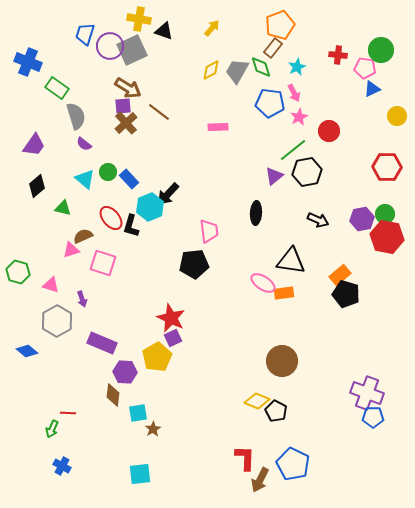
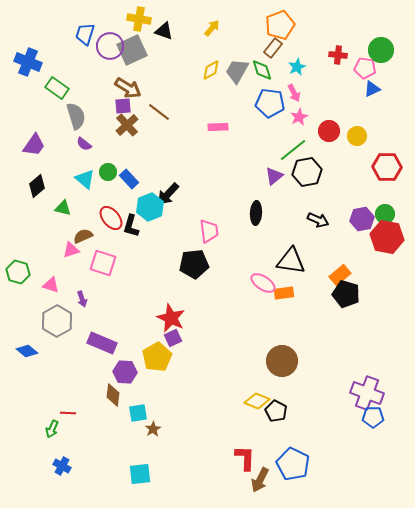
green diamond at (261, 67): moved 1 px right, 3 px down
yellow circle at (397, 116): moved 40 px left, 20 px down
brown cross at (126, 123): moved 1 px right, 2 px down
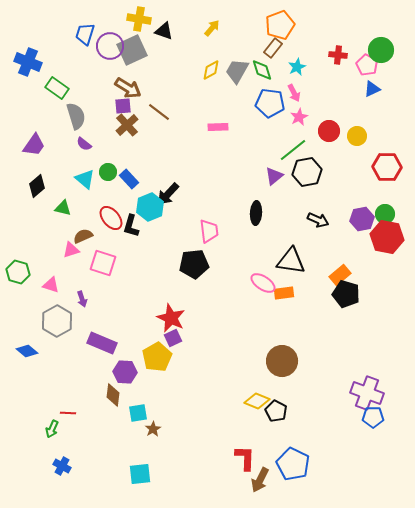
pink pentagon at (365, 68): moved 2 px right, 3 px up; rotated 20 degrees clockwise
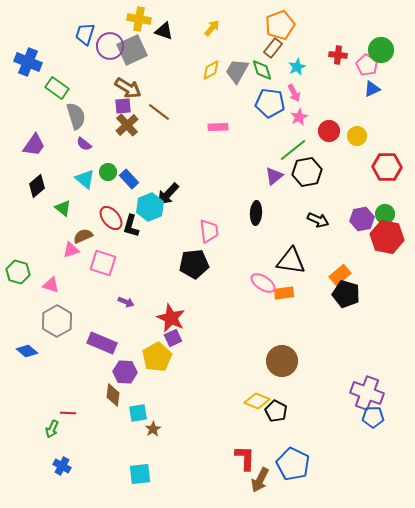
green triangle at (63, 208): rotated 24 degrees clockwise
purple arrow at (82, 299): moved 44 px right, 3 px down; rotated 49 degrees counterclockwise
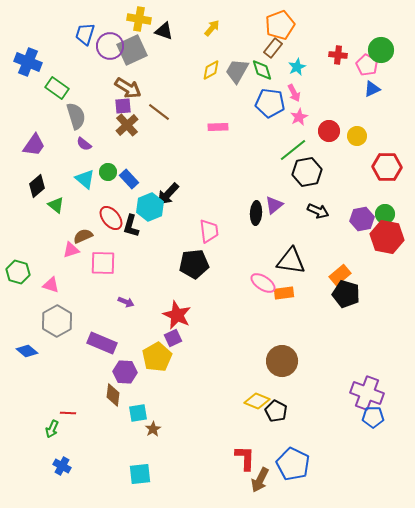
purple triangle at (274, 176): moved 29 px down
green triangle at (63, 208): moved 7 px left, 3 px up
black arrow at (318, 220): moved 9 px up
pink square at (103, 263): rotated 16 degrees counterclockwise
red star at (171, 318): moved 6 px right, 3 px up
